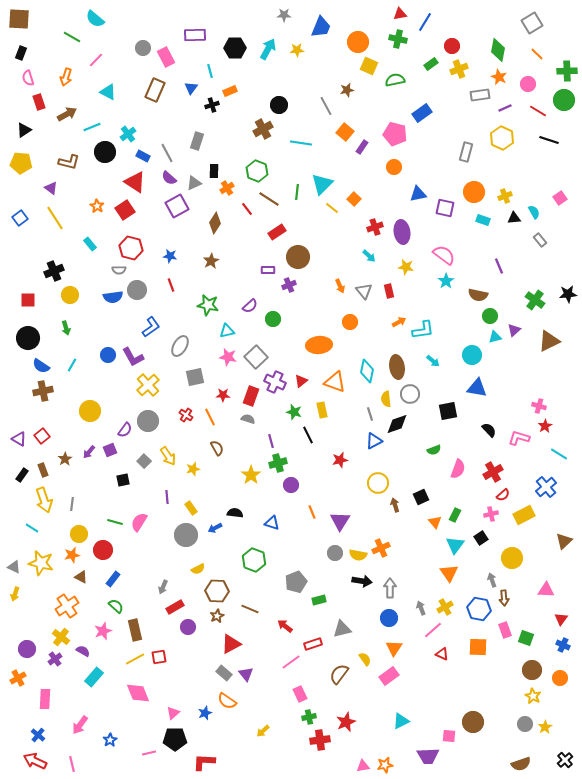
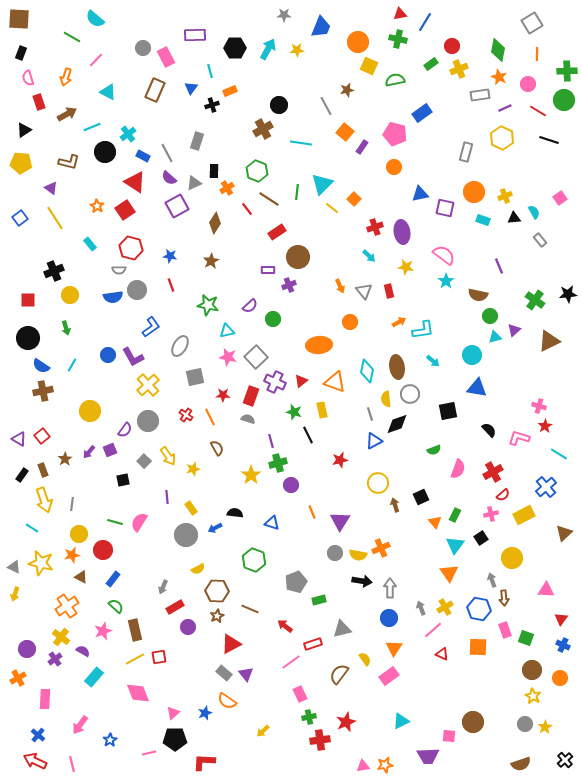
orange line at (537, 54): rotated 48 degrees clockwise
blue triangle at (418, 194): moved 2 px right
brown triangle at (564, 541): moved 8 px up
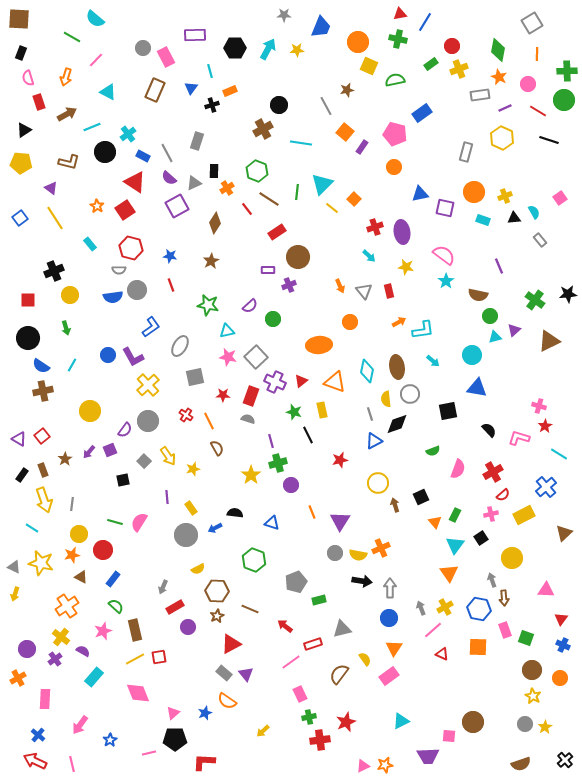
orange line at (210, 417): moved 1 px left, 4 px down
green semicircle at (434, 450): moved 1 px left, 1 px down
pink triangle at (363, 766): rotated 16 degrees counterclockwise
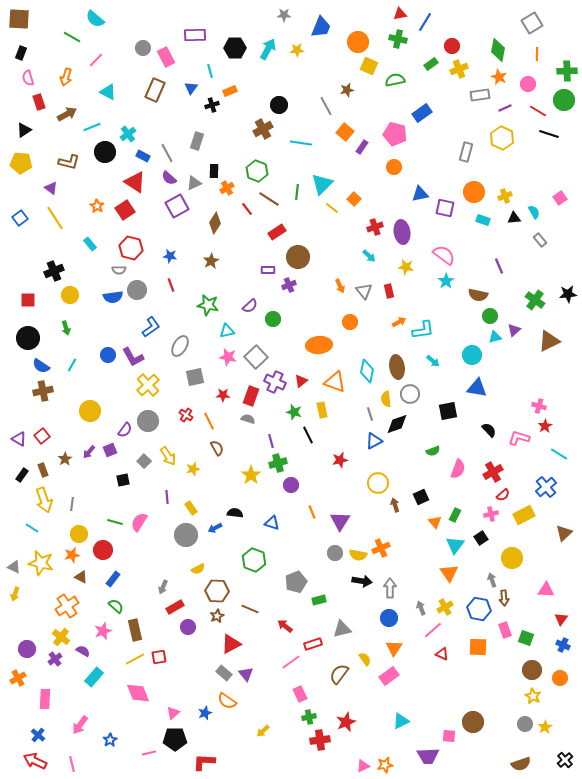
black line at (549, 140): moved 6 px up
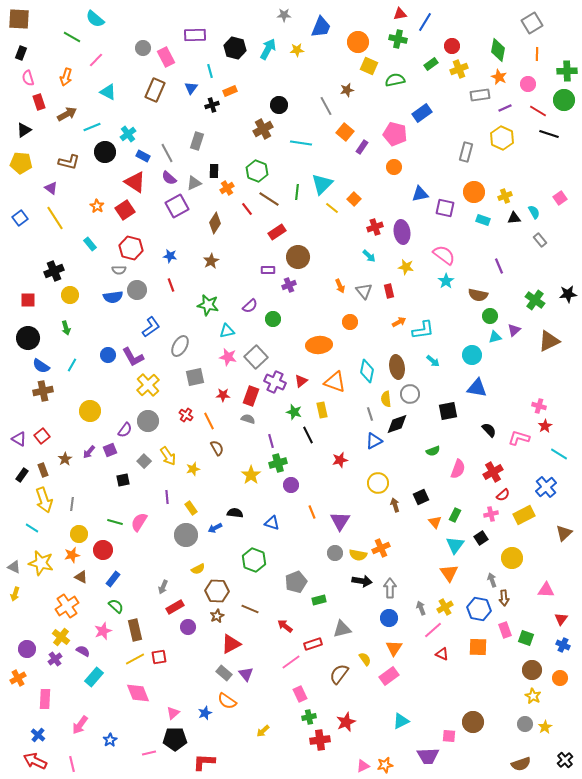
black hexagon at (235, 48): rotated 15 degrees clockwise
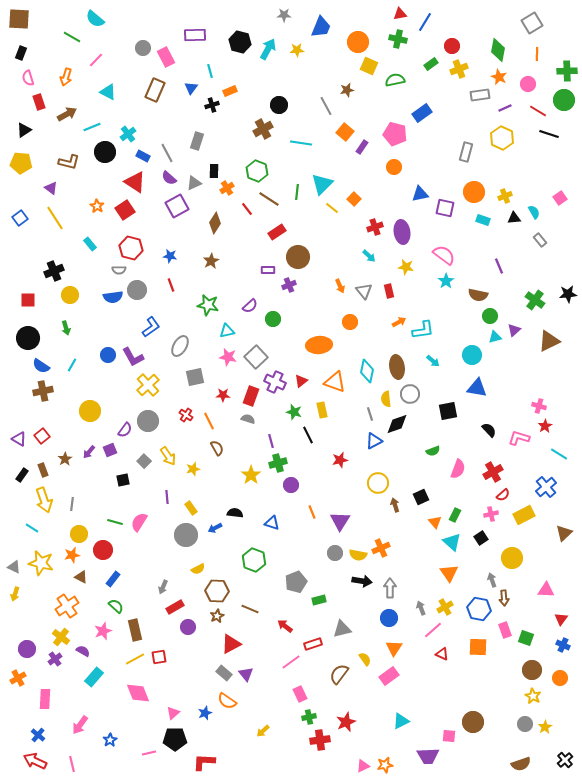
black hexagon at (235, 48): moved 5 px right, 6 px up
cyan triangle at (455, 545): moved 3 px left, 3 px up; rotated 24 degrees counterclockwise
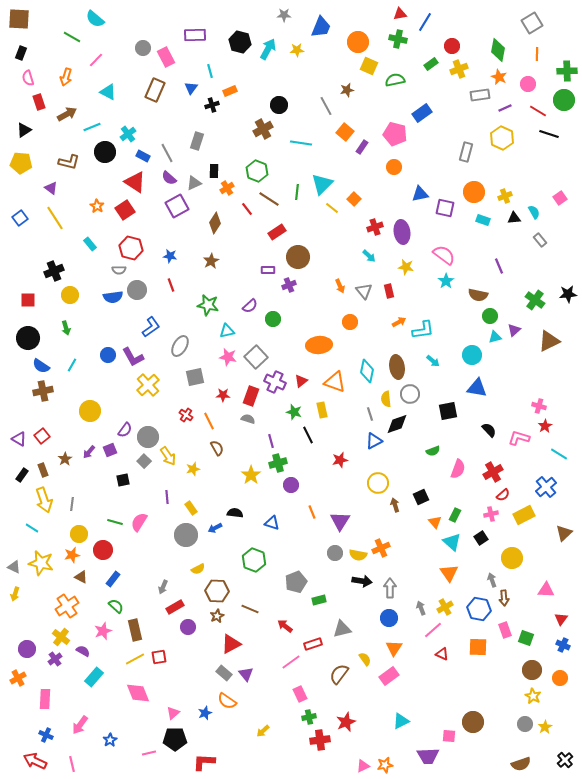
gray circle at (148, 421): moved 16 px down
blue cross at (38, 735): moved 8 px right; rotated 16 degrees counterclockwise
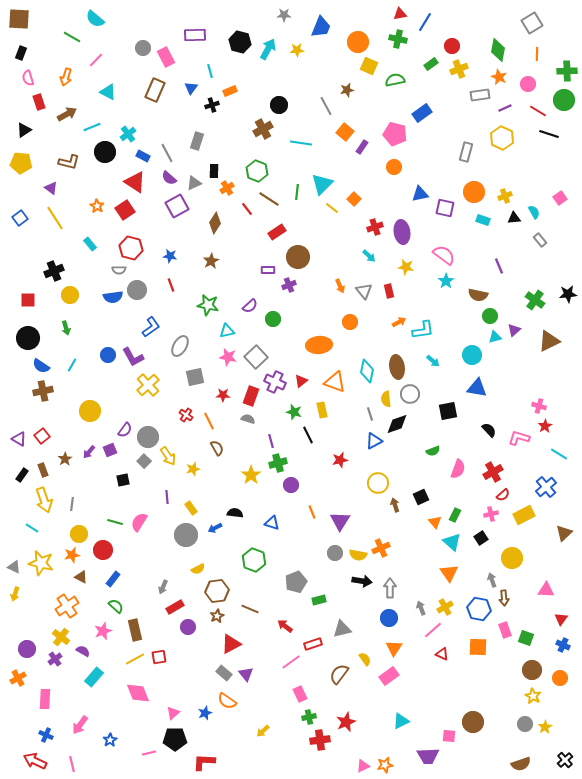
brown hexagon at (217, 591): rotated 10 degrees counterclockwise
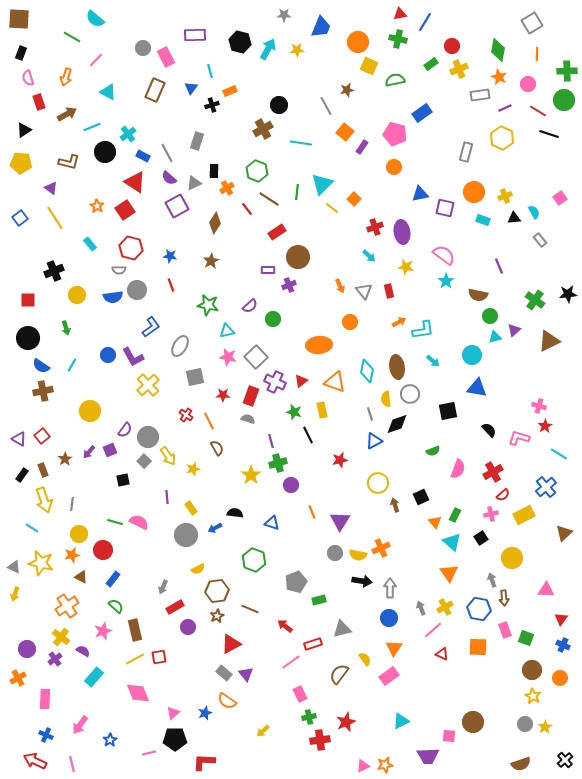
yellow circle at (70, 295): moved 7 px right
pink semicircle at (139, 522): rotated 84 degrees clockwise
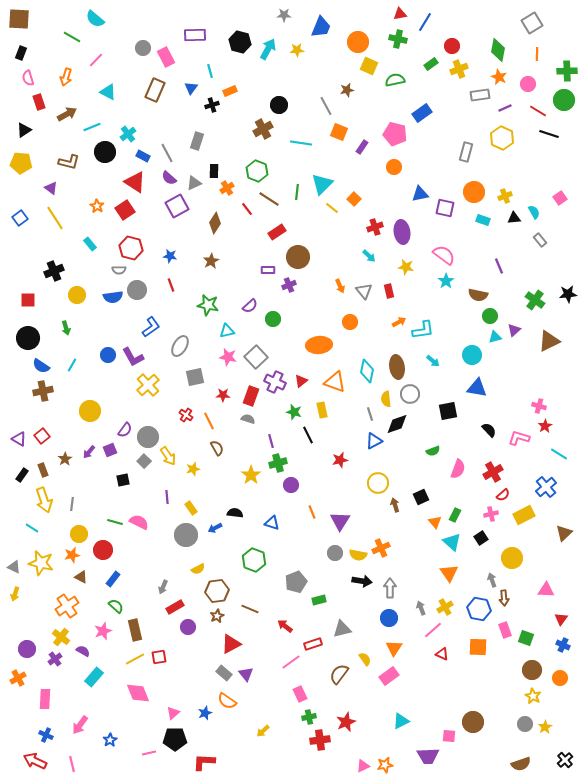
orange square at (345, 132): moved 6 px left; rotated 18 degrees counterclockwise
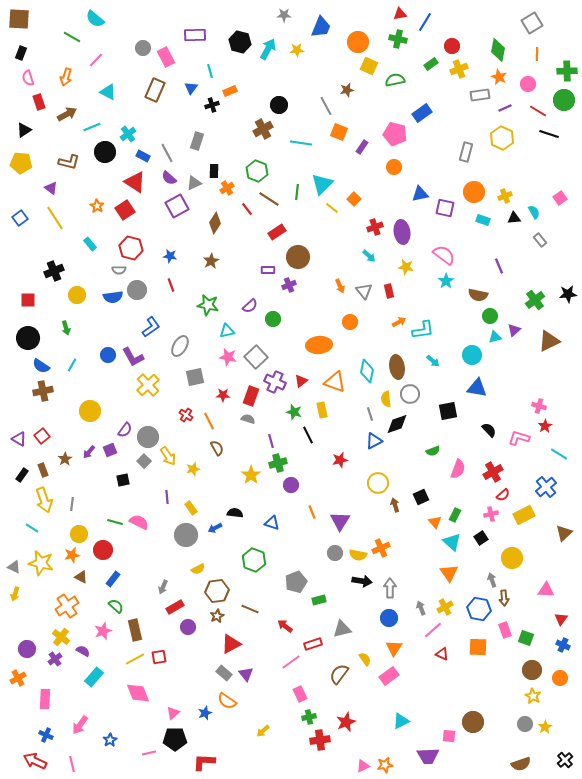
green cross at (535, 300): rotated 18 degrees clockwise
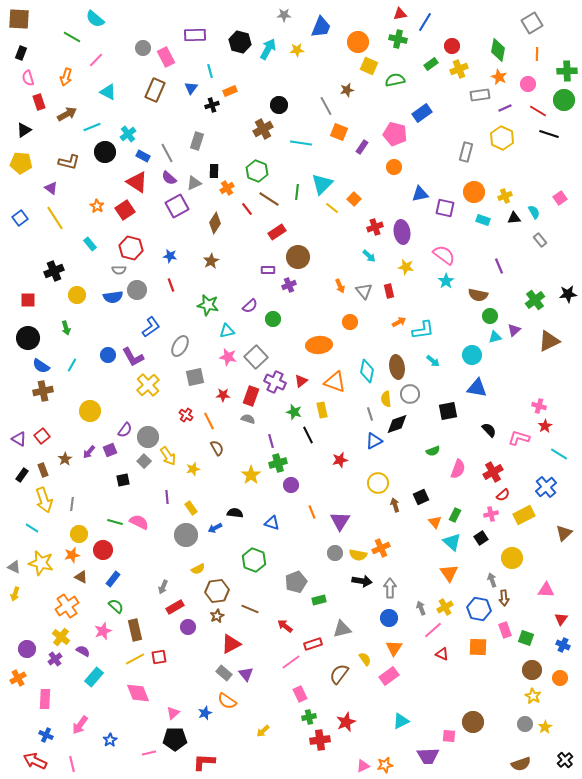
red triangle at (135, 182): moved 2 px right
